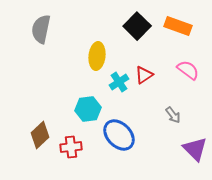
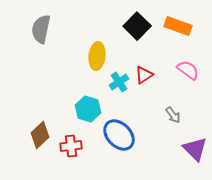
cyan hexagon: rotated 25 degrees clockwise
red cross: moved 1 px up
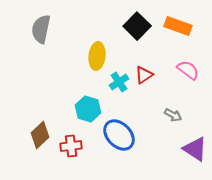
gray arrow: rotated 24 degrees counterclockwise
purple triangle: rotated 12 degrees counterclockwise
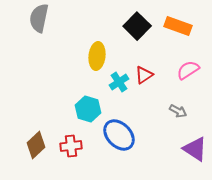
gray semicircle: moved 2 px left, 11 px up
pink semicircle: rotated 70 degrees counterclockwise
gray arrow: moved 5 px right, 4 px up
brown diamond: moved 4 px left, 10 px down
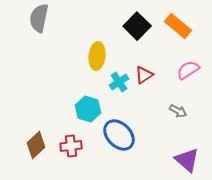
orange rectangle: rotated 20 degrees clockwise
purple triangle: moved 8 px left, 11 px down; rotated 8 degrees clockwise
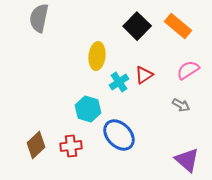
gray arrow: moved 3 px right, 6 px up
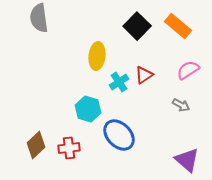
gray semicircle: rotated 20 degrees counterclockwise
red cross: moved 2 px left, 2 px down
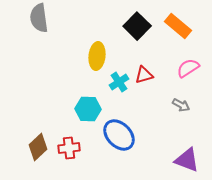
pink semicircle: moved 2 px up
red triangle: rotated 18 degrees clockwise
cyan hexagon: rotated 15 degrees counterclockwise
brown diamond: moved 2 px right, 2 px down
purple triangle: rotated 20 degrees counterclockwise
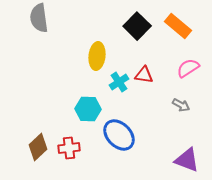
red triangle: rotated 24 degrees clockwise
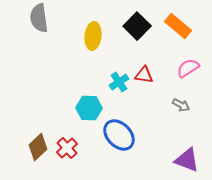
yellow ellipse: moved 4 px left, 20 px up
cyan hexagon: moved 1 px right, 1 px up
red cross: moved 2 px left; rotated 35 degrees counterclockwise
